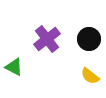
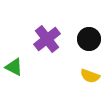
yellow semicircle: rotated 18 degrees counterclockwise
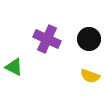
purple cross: rotated 28 degrees counterclockwise
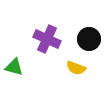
green triangle: rotated 12 degrees counterclockwise
yellow semicircle: moved 14 px left, 8 px up
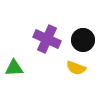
black circle: moved 6 px left, 1 px down
green triangle: moved 1 px down; rotated 18 degrees counterclockwise
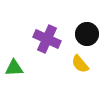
black circle: moved 4 px right, 6 px up
yellow semicircle: moved 4 px right, 4 px up; rotated 30 degrees clockwise
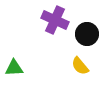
purple cross: moved 8 px right, 19 px up
yellow semicircle: moved 2 px down
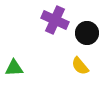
black circle: moved 1 px up
